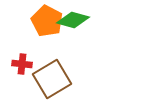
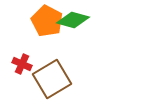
red cross: rotated 18 degrees clockwise
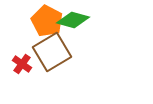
red cross: rotated 12 degrees clockwise
brown square: moved 27 px up
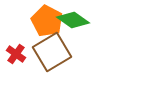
green diamond: rotated 20 degrees clockwise
red cross: moved 6 px left, 10 px up
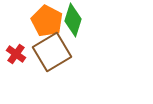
green diamond: rotated 72 degrees clockwise
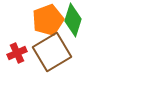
orange pentagon: moved 1 px right, 1 px up; rotated 24 degrees clockwise
red cross: moved 1 px right, 1 px up; rotated 30 degrees clockwise
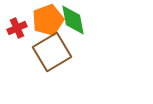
green diamond: rotated 28 degrees counterclockwise
red cross: moved 25 px up
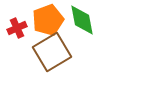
green diamond: moved 9 px right
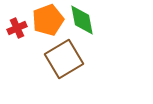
brown square: moved 12 px right, 7 px down
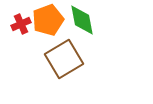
red cross: moved 4 px right, 4 px up
